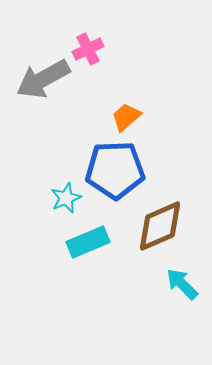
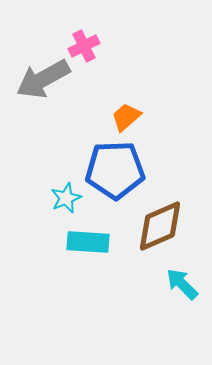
pink cross: moved 4 px left, 3 px up
cyan rectangle: rotated 27 degrees clockwise
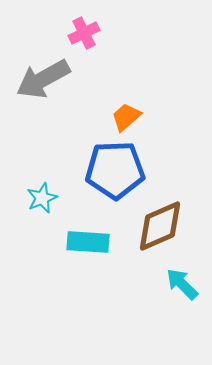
pink cross: moved 13 px up
cyan star: moved 24 px left
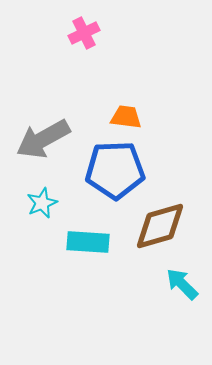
gray arrow: moved 60 px down
orange trapezoid: rotated 48 degrees clockwise
cyan star: moved 5 px down
brown diamond: rotated 8 degrees clockwise
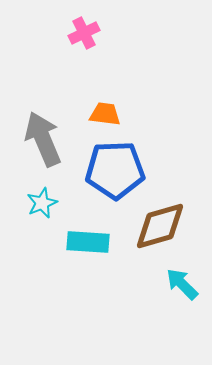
orange trapezoid: moved 21 px left, 3 px up
gray arrow: rotated 96 degrees clockwise
